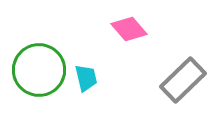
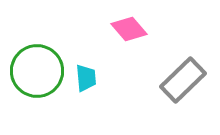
green circle: moved 2 px left, 1 px down
cyan trapezoid: rotated 8 degrees clockwise
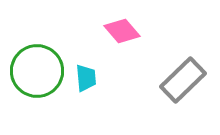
pink diamond: moved 7 px left, 2 px down
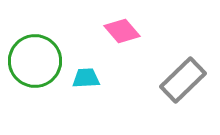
green circle: moved 2 px left, 10 px up
cyan trapezoid: rotated 88 degrees counterclockwise
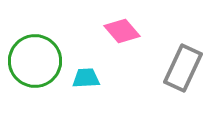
gray rectangle: moved 12 px up; rotated 21 degrees counterclockwise
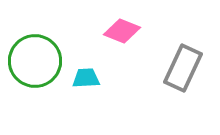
pink diamond: rotated 27 degrees counterclockwise
